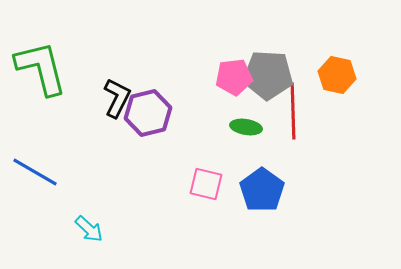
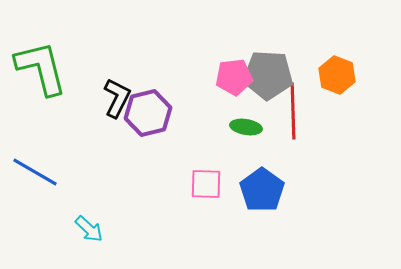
orange hexagon: rotated 9 degrees clockwise
pink square: rotated 12 degrees counterclockwise
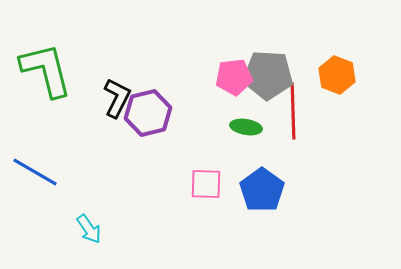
green L-shape: moved 5 px right, 2 px down
cyan arrow: rotated 12 degrees clockwise
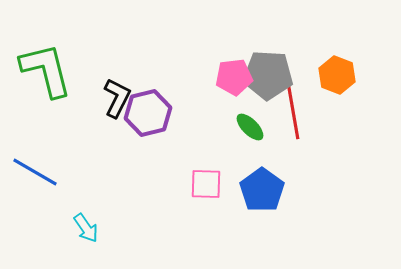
red line: rotated 8 degrees counterclockwise
green ellipse: moved 4 px right; rotated 36 degrees clockwise
cyan arrow: moved 3 px left, 1 px up
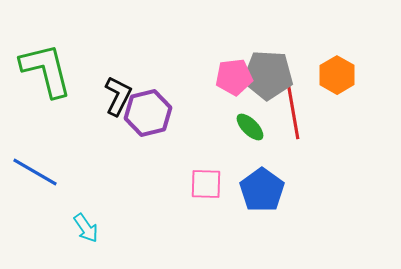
orange hexagon: rotated 9 degrees clockwise
black L-shape: moved 1 px right, 2 px up
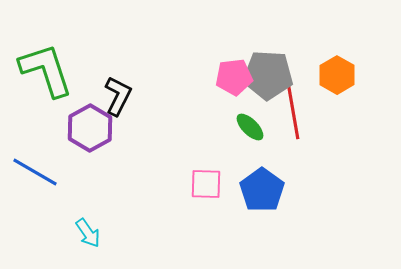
green L-shape: rotated 4 degrees counterclockwise
purple hexagon: moved 58 px left, 15 px down; rotated 15 degrees counterclockwise
cyan arrow: moved 2 px right, 5 px down
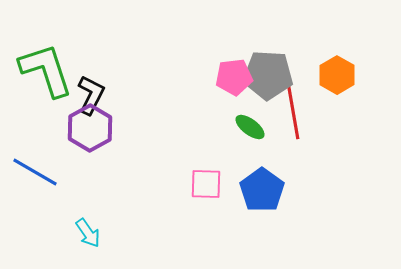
black L-shape: moved 27 px left, 1 px up
green ellipse: rotated 8 degrees counterclockwise
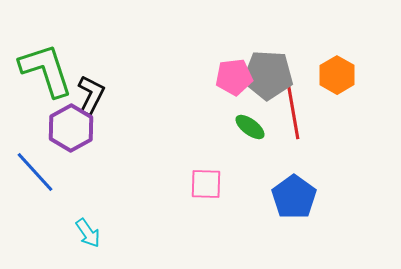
purple hexagon: moved 19 px left
blue line: rotated 18 degrees clockwise
blue pentagon: moved 32 px right, 7 px down
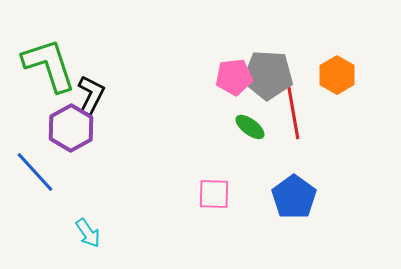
green L-shape: moved 3 px right, 5 px up
pink square: moved 8 px right, 10 px down
